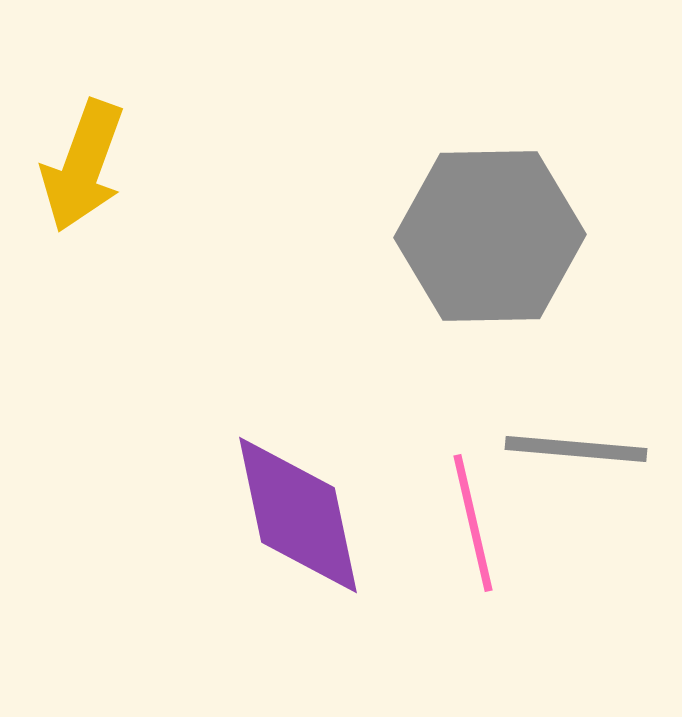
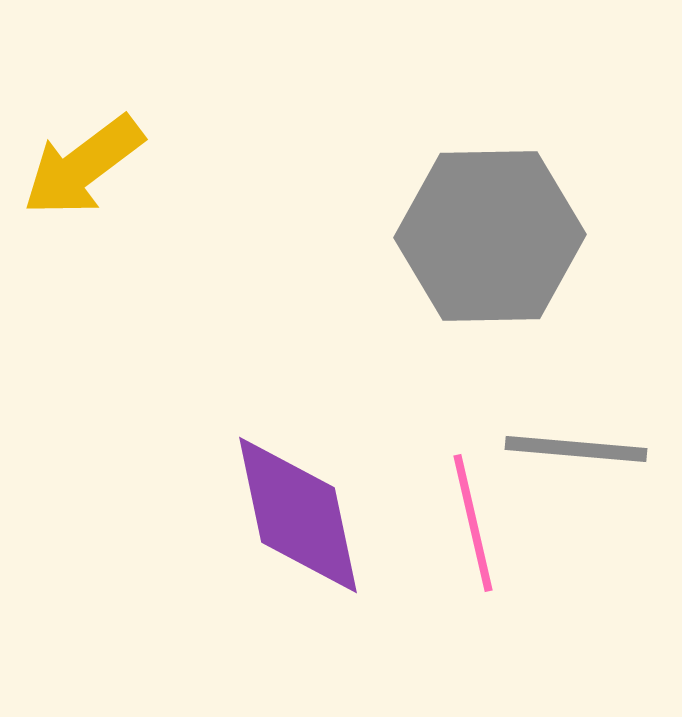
yellow arrow: rotated 33 degrees clockwise
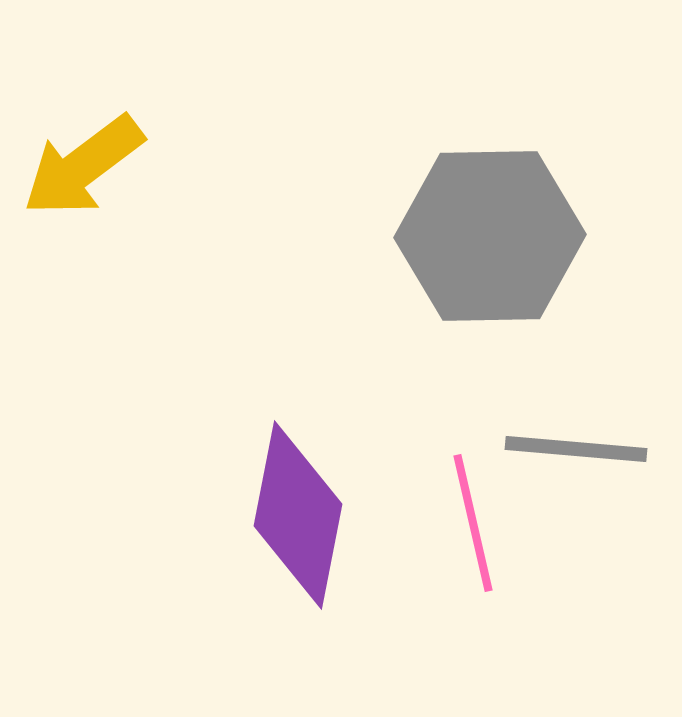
purple diamond: rotated 23 degrees clockwise
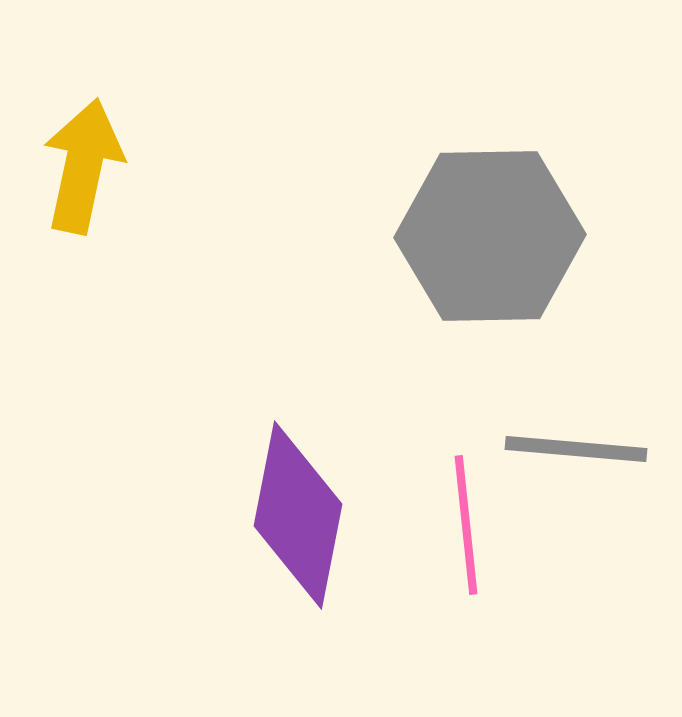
yellow arrow: rotated 139 degrees clockwise
pink line: moved 7 px left, 2 px down; rotated 7 degrees clockwise
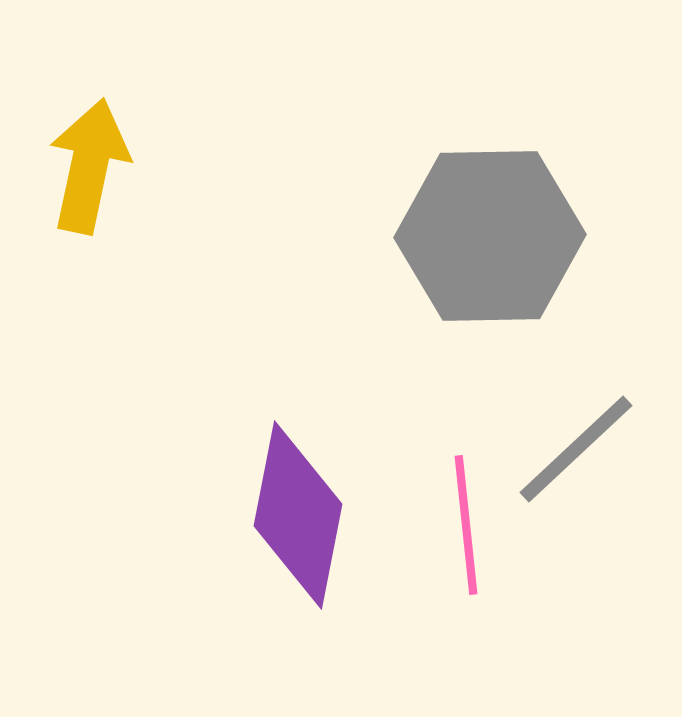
yellow arrow: moved 6 px right
gray line: rotated 48 degrees counterclockwise
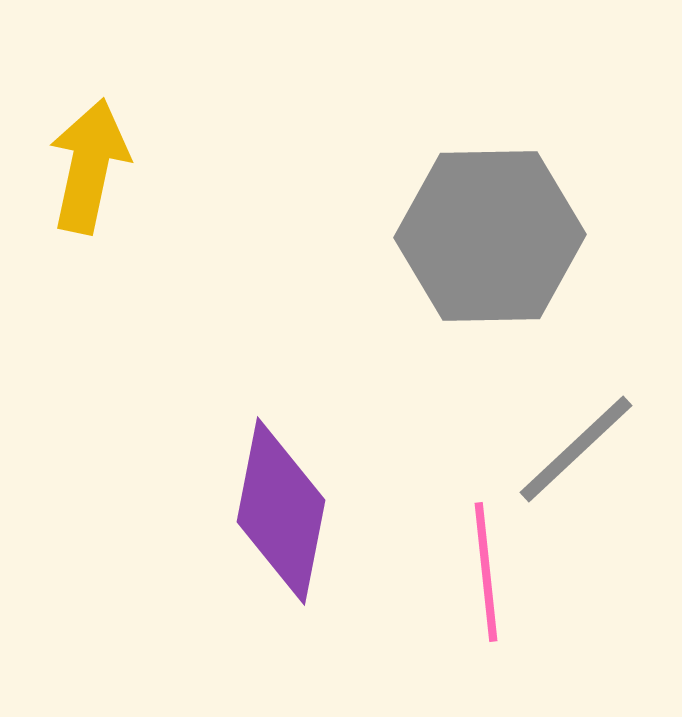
purple diamond: moved 17 px left, 4 px up
pink line: moved 20 px right, 47 px down
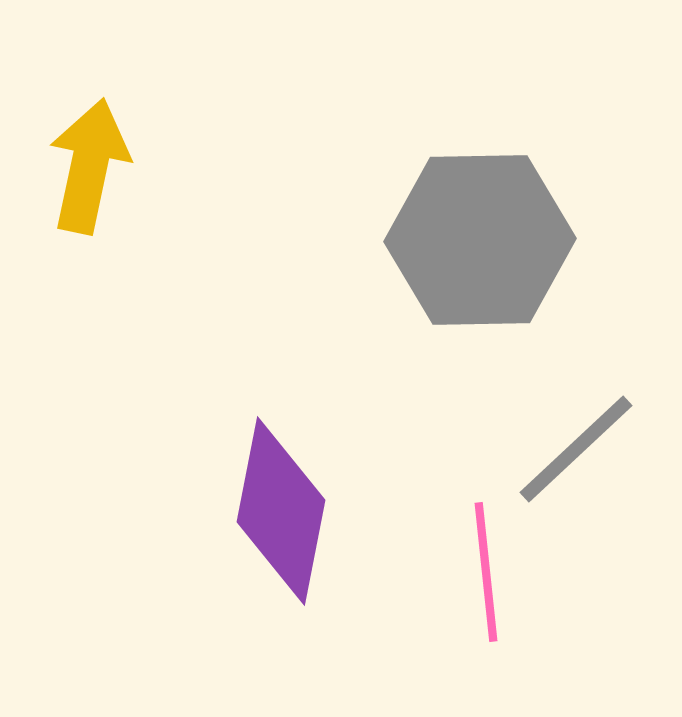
gray hexagon: moved 10 px left, 4 px down
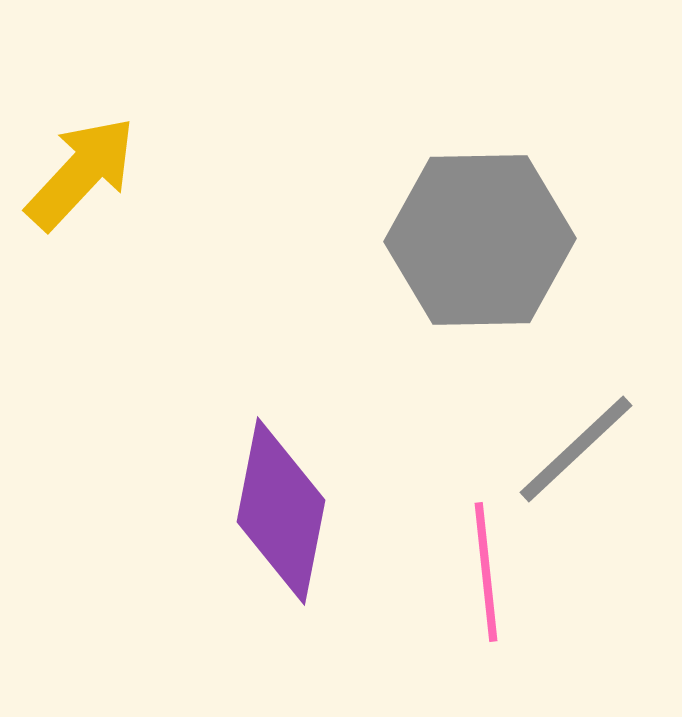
yellow arrow: moved 8 px left, 7 px down; rotated 31 degrees clockwise
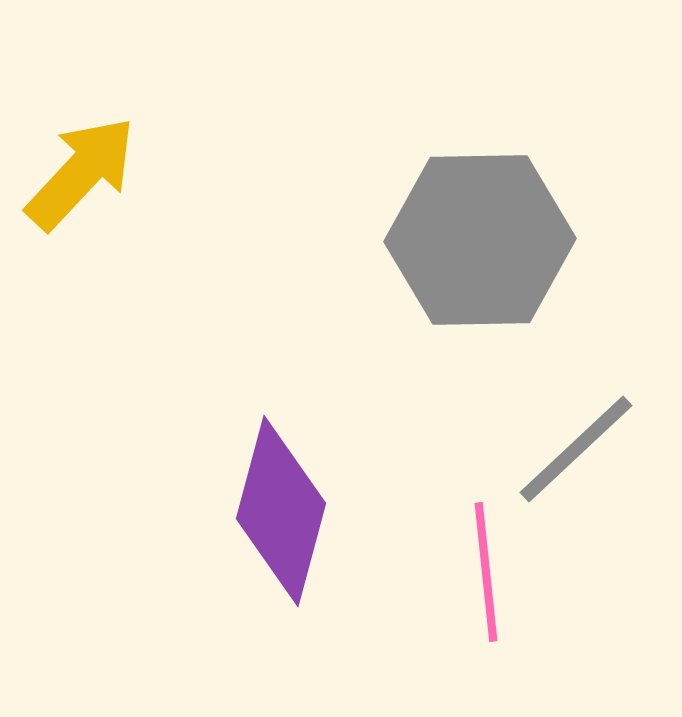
purple diamond: rotated 4 degrees clockwise
